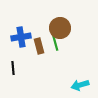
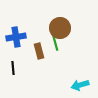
blue cross: moved 5 px left
brown rectangle: moved 5 px down
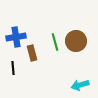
brown circle: moved 16 px right, 13 px down
brown rectangle: moved 7 px left, 2 px down
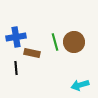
brown circle: moved 2 px left, 1 px down
brown rectangle: rotated 63 degrees counterclockwise
black line: moved 3 px right
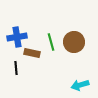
blue cross: moved 1 px right
green line: moved 4 px left
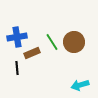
green line: moved 1 px right; rotated 18 degrees counterclockwise
brown rectangle: rotated 35 degrees counterclockwise
black line: moved 1 px right
